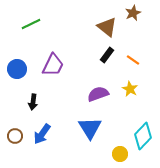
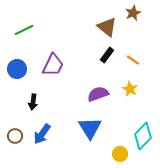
green line: moved 7 px left, 6 px down
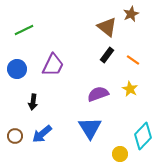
brown star: moved 2 px left, 1 px down
blue arrow: rotated 15 degrees clockwise
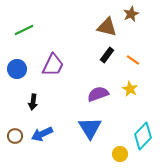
brown triangle: rotated 25 degrees counterclockwise
blue arrow: rotated 15 degrees clockwise
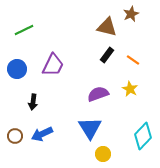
yellow circle: moved 17 px left
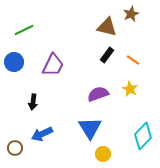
blue circle: moved 3 px left, 7 px up
brown circle: moved 12 px down
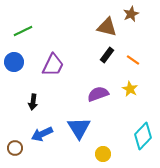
green line: moved 1 px left, 1 px down
blue triangle: moved 11 px left
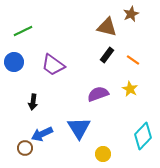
purple trapezoid: rotated 100 degrees clockwise
brown circle: moved 10 px right
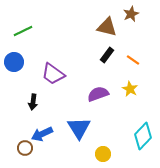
purple trapezoid: moved 9 px down
